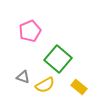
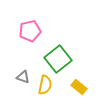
pink pentagon: rotated 10 degrees clockwise
green square: rotated 12 degrees clockwise
yellow semicircle: rotated 48 degrees counterclockwise
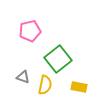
yellow rectangle: rotated 28 degrees counterclockwise
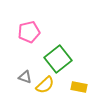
pink pentagon: moved 1 px left, 1 px down
gray triangle: moved 2 px right
yellow semicircle: rotated 36 degrees clockwise
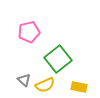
gray triangle: moved 1 px left, 3 px down; rotated 24 degrees clockwise
yellow semicircle: rotated 18 degrees clockwise
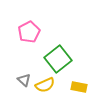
pink pentagon: rotated 15 degrees counterclockwise
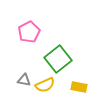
gray triangle: rotated 32 degrees counterclockwise
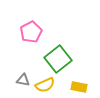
pink pentagon: moved 2 px right
gray triangle: moved 1 px left
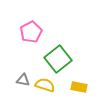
yellow semicircle: rotated 138 degrees counterclockwise
